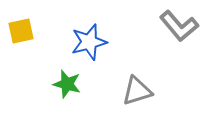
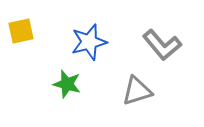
gray L-shape: moved 17 px left, 19 px down
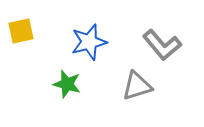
gray triangle: moved 5 px up
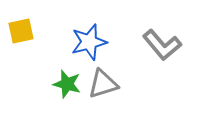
gray triangle: moved 34 px left, 2 px up
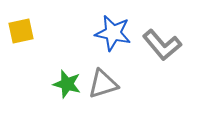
blue star: moved 24 px right, 9 px up; rotated 27 degrees clockwise
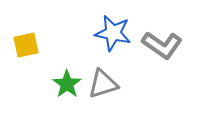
yellow square: moved 5 px right, 14 px down
gray L-shape: rotated 15 degrees counterclockwise
green star: rotated 20 degrees clockwise
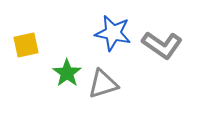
green star: moved 11 px up
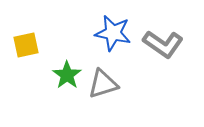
gray L-shape: moved 1 px right, 1 px up
green star: moved 2 px down
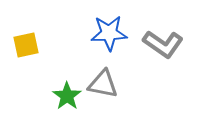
blue star: moved 4 px left; rotated 15 degrees counterclockwise
green star: moved 21 px down
gray triangle: rotated 28 degrees clockwise
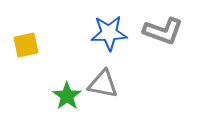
gray L-shape: moved 13 px up; rotated 15 degrees counterclockwise
